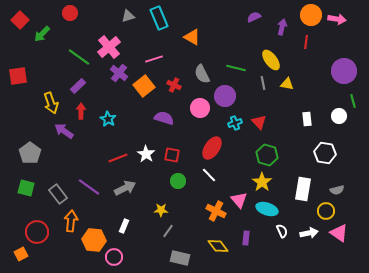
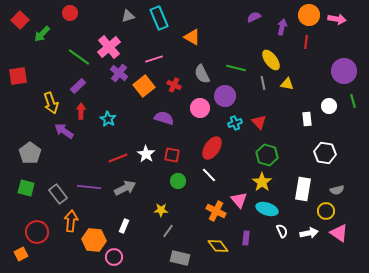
orange circle at (311, 15): moved 2 px left
white circle at (339, 116): moved 10 px left, 10 px up
purple line at (89, 187): rotated 30 degrees counterclockwise
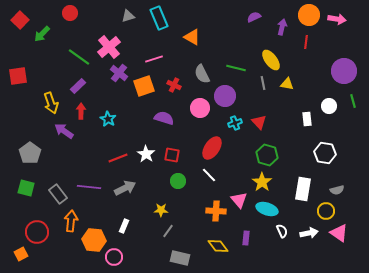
orange square at (144, 86): rotated 20 degrees clockwise
orange cross at (216, 211): rotated 24 degrees counterclockwise
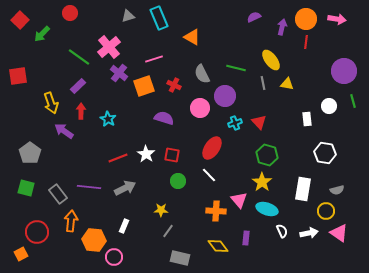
orange circle at (309, 15): moved 3 px left, 4 px down
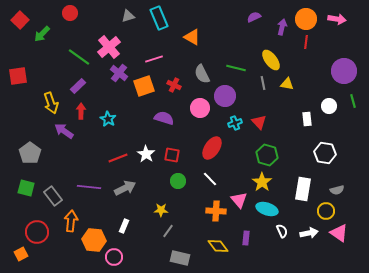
white line at (209, 175): moved 1 px right, 4 px down
gray rectangle at (58, 194): moved 5 px left, 2 px down
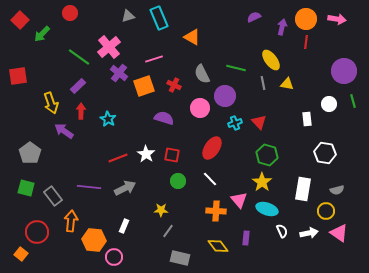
white circle at (329, 106): moved 2 px up
orange square at (21, 254): rotated 24 degrees counterclockwise
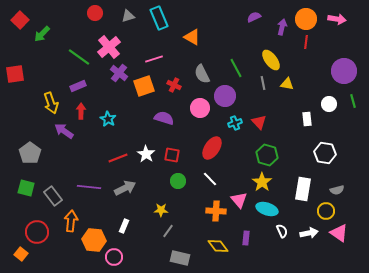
red circle at (70, 13): moved 25 px right
green line at (236, 68): rotated 48 degrees clockwise
red square at (18, 76): moved 3 px left, 2 px up
purple rectangle at (78, 86): rotated 21 degrees clockwise
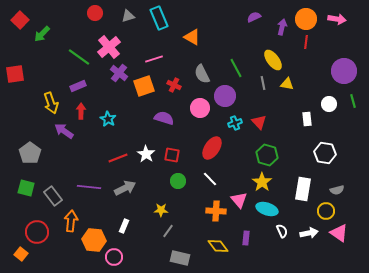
yellow ellipse at (271, 60): moved 2 px right
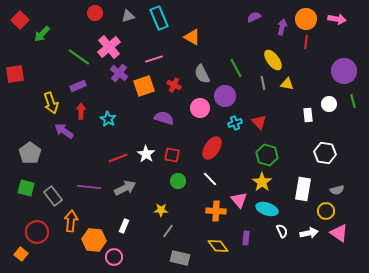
white rectangle at (307, 119): moved 1 px right, 4 px up
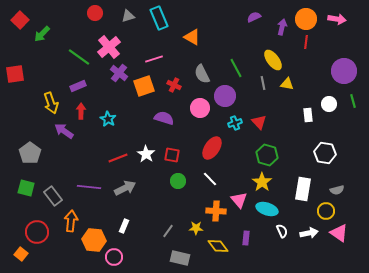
yellow star at (161, 210): moved 35 px right, 18 px down
